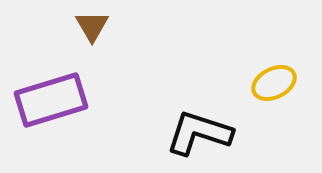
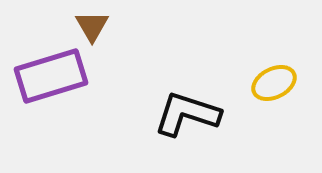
purple rectangle: moved 24 px up
black L-shape: moved 12 px left, 19 px up
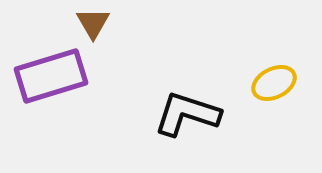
brown triangle: moved 1 px right, 3 px up
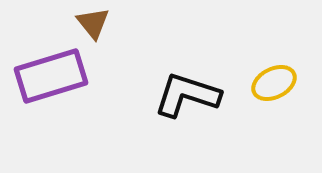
brown triangle: rotated 9 degrees counterclockwise
black L-shape: moved 19 px up
